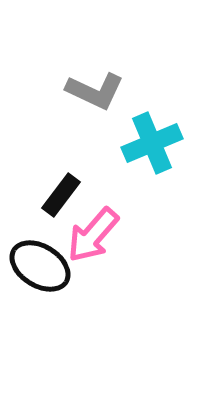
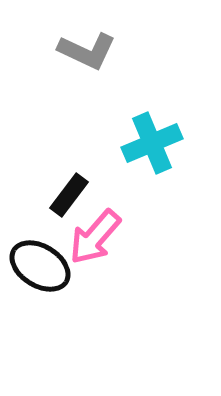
gray L-shape: moved 8 px left, 40 px up
black rectangle: moved 8 px right
pink arrow: moved 2 px right, 2 px down
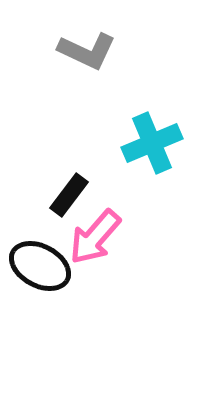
black ellipse: rotated 4 degrees counterclockwise
